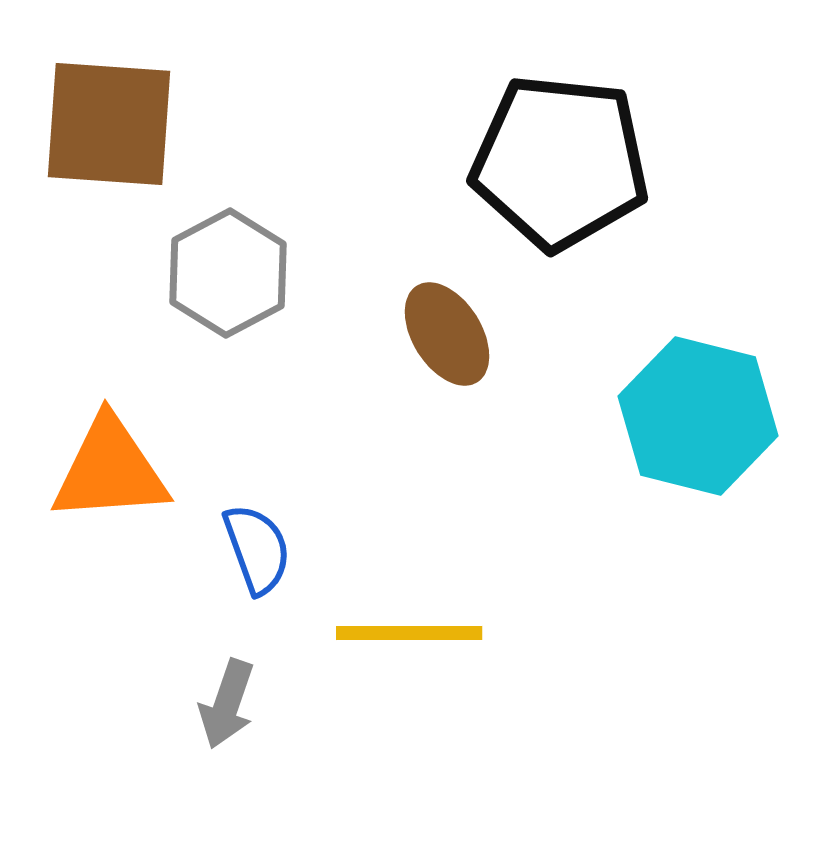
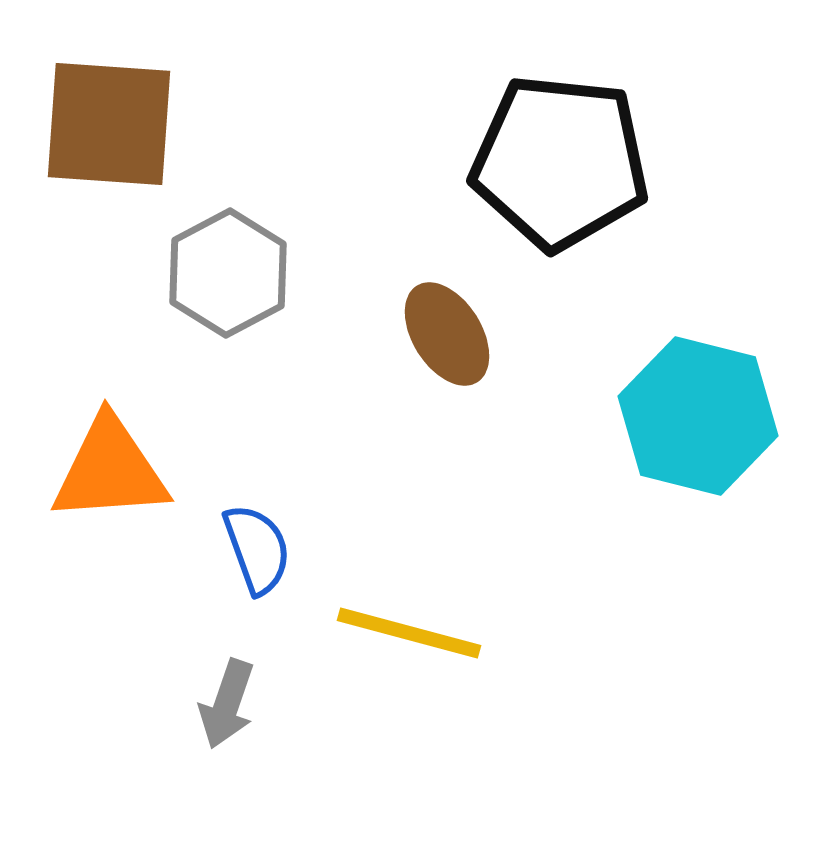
yellow line: rotated 15 degrees clockwise
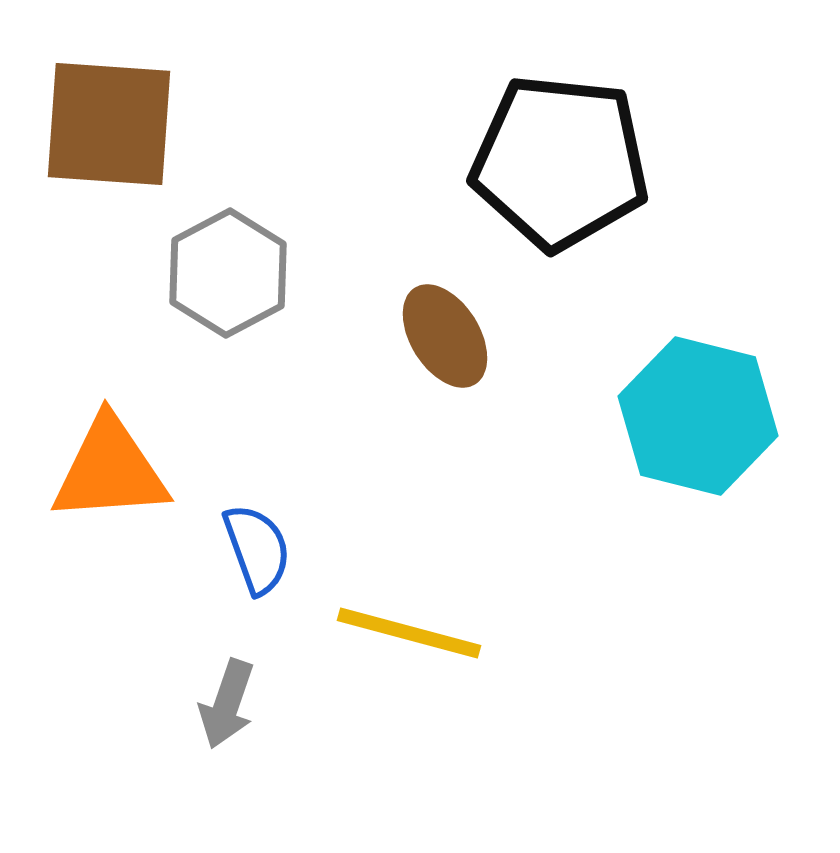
brown ellipse: moved 2 px left, 2 px down
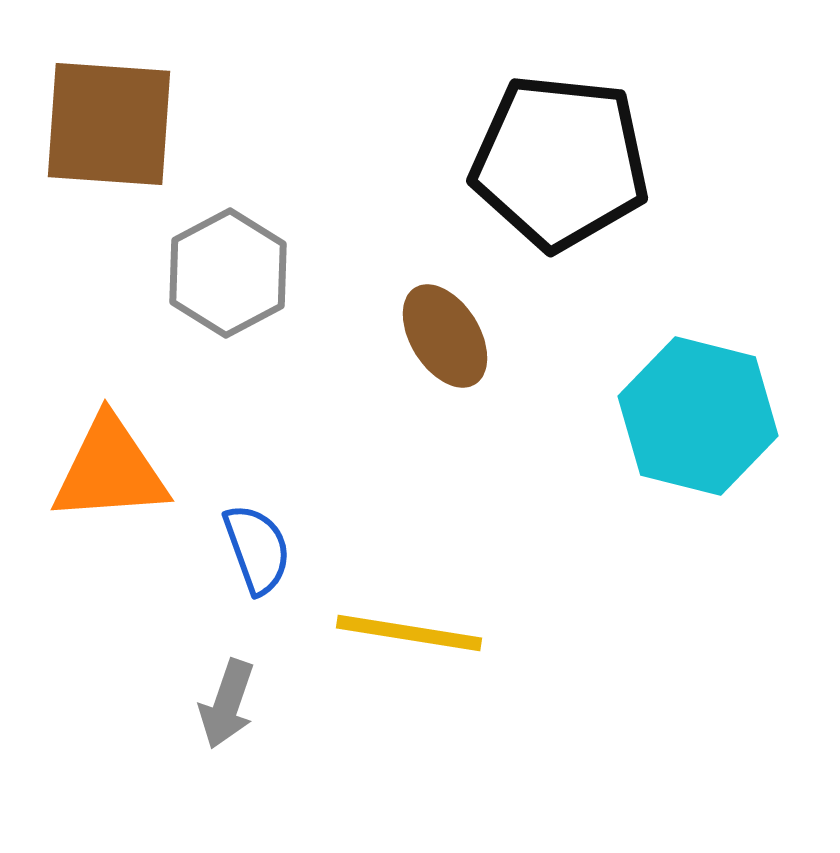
yellow line: rotated 6 degrees counterclockwise
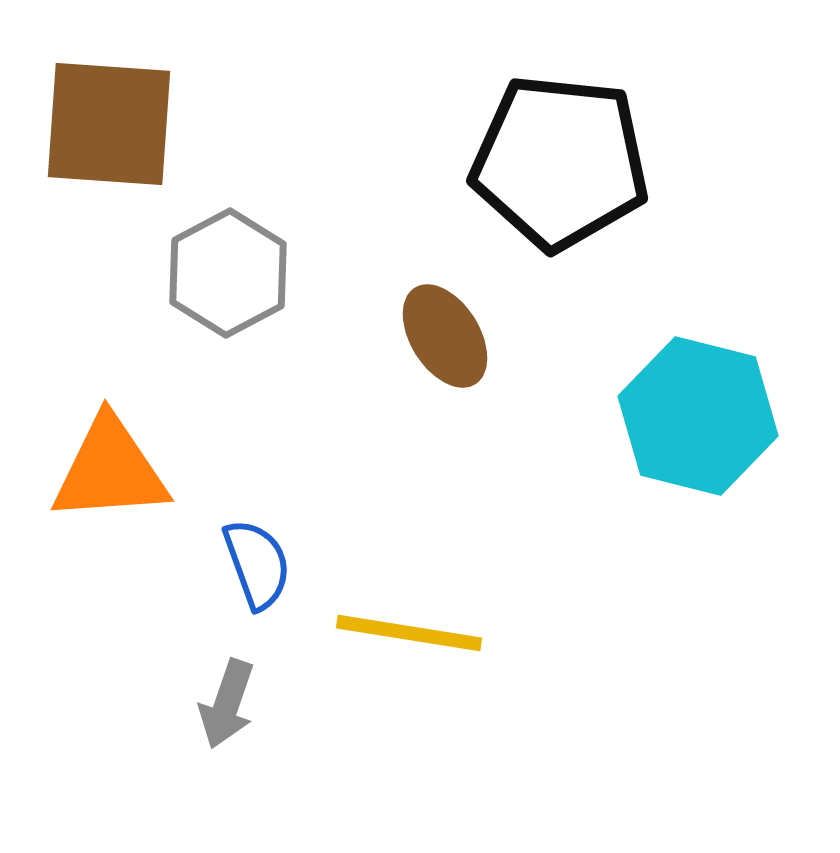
blue semicircle: moved 15 px down
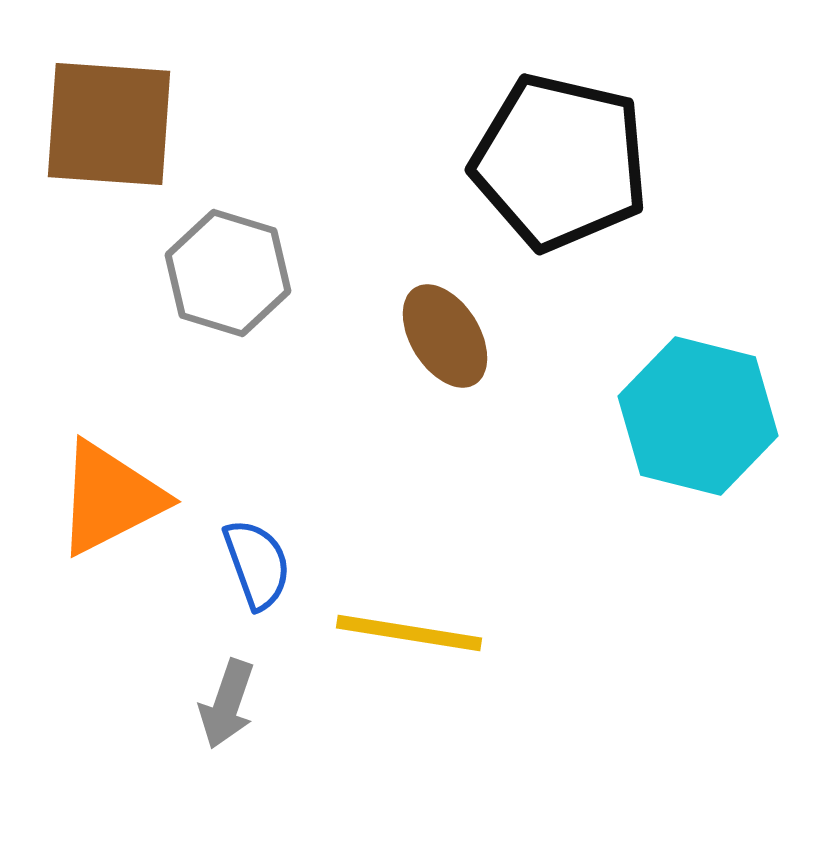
black pentagon: rotated 7 degrees clockwise
gray hexagon: rotated 15 degrees counterclockwise
orange triangle: moved 28 px down; rotated 23 degrees counterclockwise
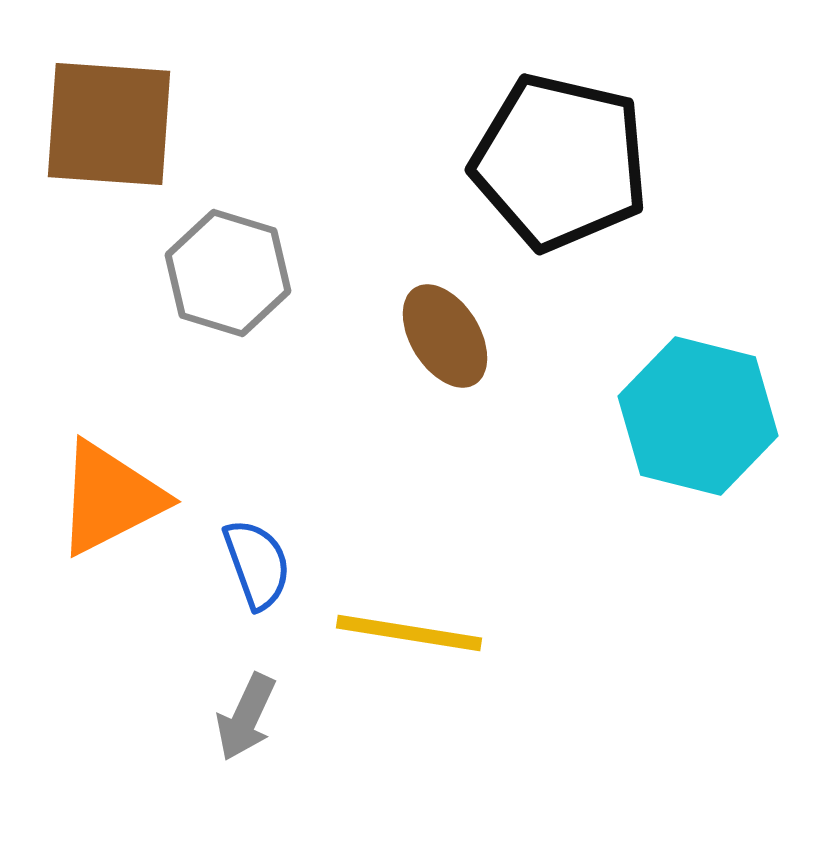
gray arrow: moved 19 px right, 13 px down; rotated 6 degrees clockwise
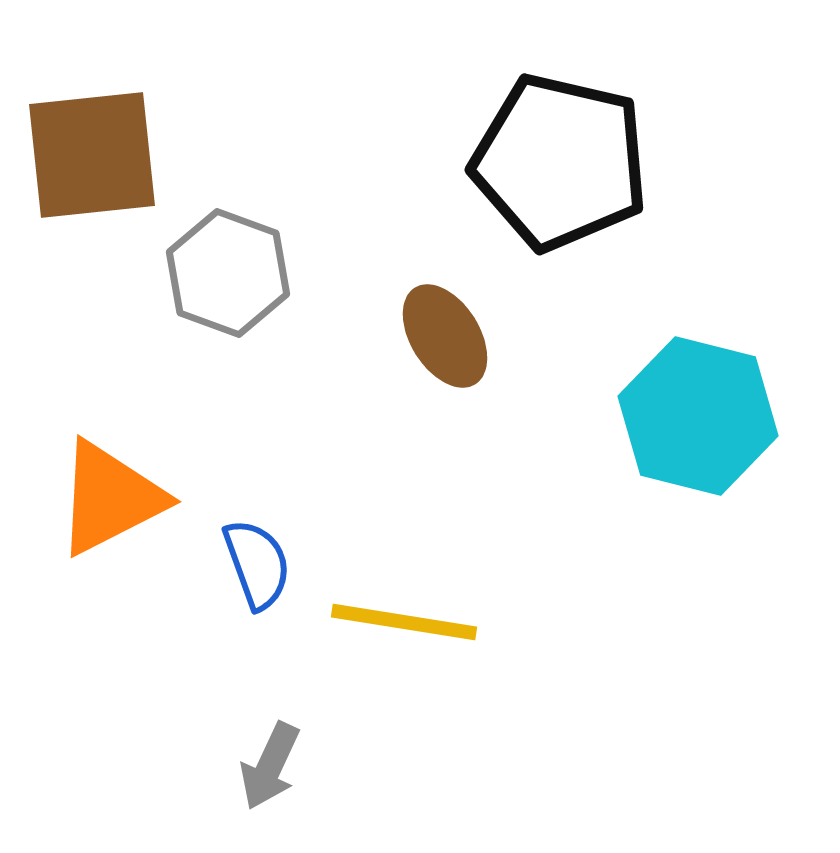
brown square: moved 17 px left, 31 px down; rotated 10 degrees counterclockwise
gray hexagon: rotated 3 degrees clockwise
yellow line: moved 5 px left, 11 px up
gray arrow: moved 24 px right, 49 px down
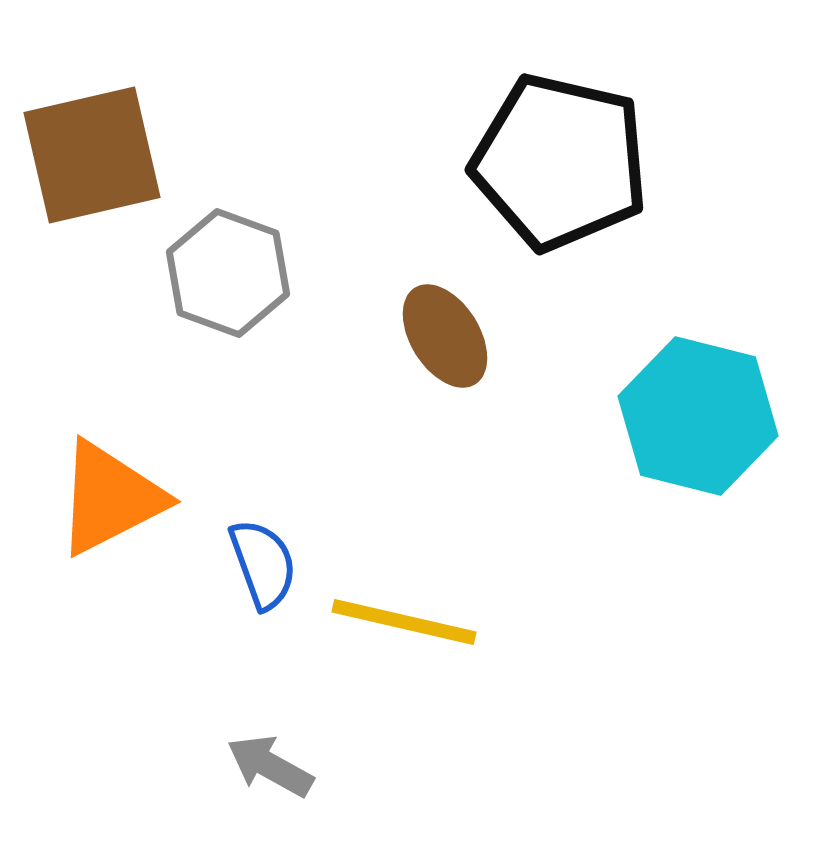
brown square: rotated 7 degrees counterclockwise
blue semicircle: moved 6 px right
yellow line: rotated 4 degrees clockwise
gray arrow: rotated 94 degrees clockwise
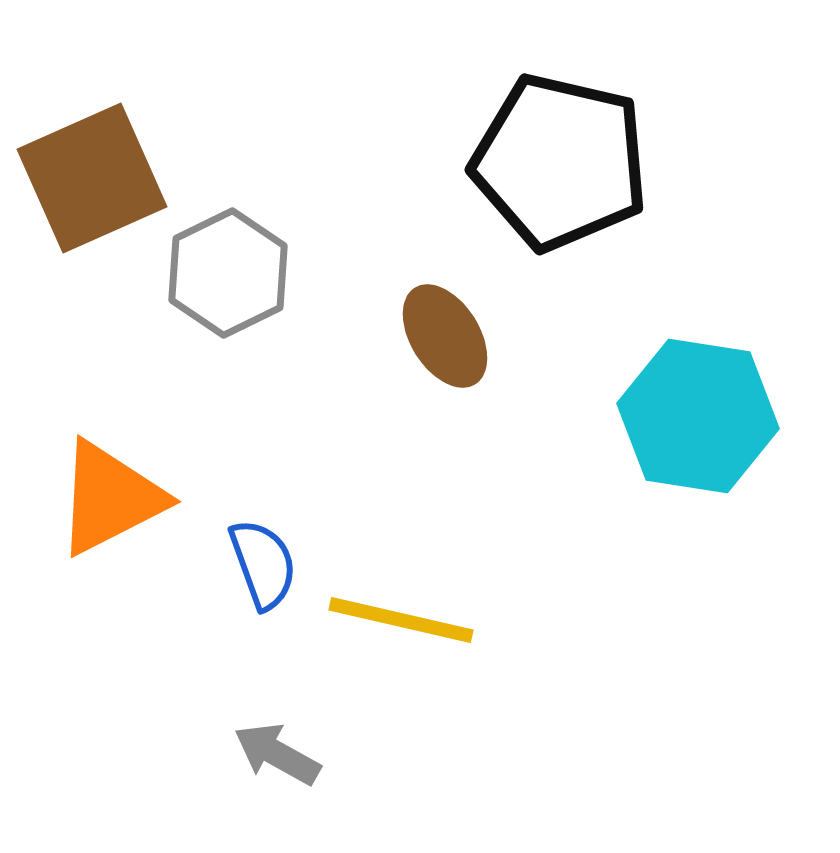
brown square: moved 23 px down; rotated 11 degrees counterclockwise
gray hexagon: rotated 14 degrees clockwise
cyan hexagon: rotated 5 degrees counterclockwise
yellow line: moved 3 px left, 2 px up
gray arrow: moved 7 px right, 12 px up
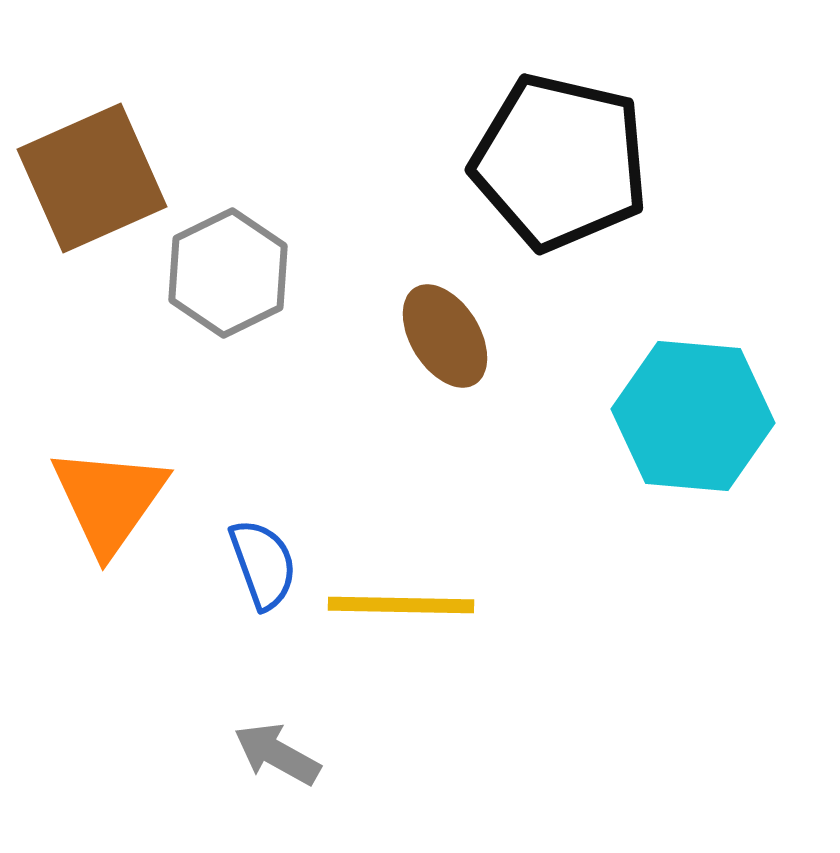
cyan hexagon: moved 5 px left; rotated 4 degrees counterclockwise
orange triangle: moved 1 px left, 2 px down; rotated 28 degrees counterclockwise
yellow line: moved 15 px up; rotated 12 degrees counterclockwise
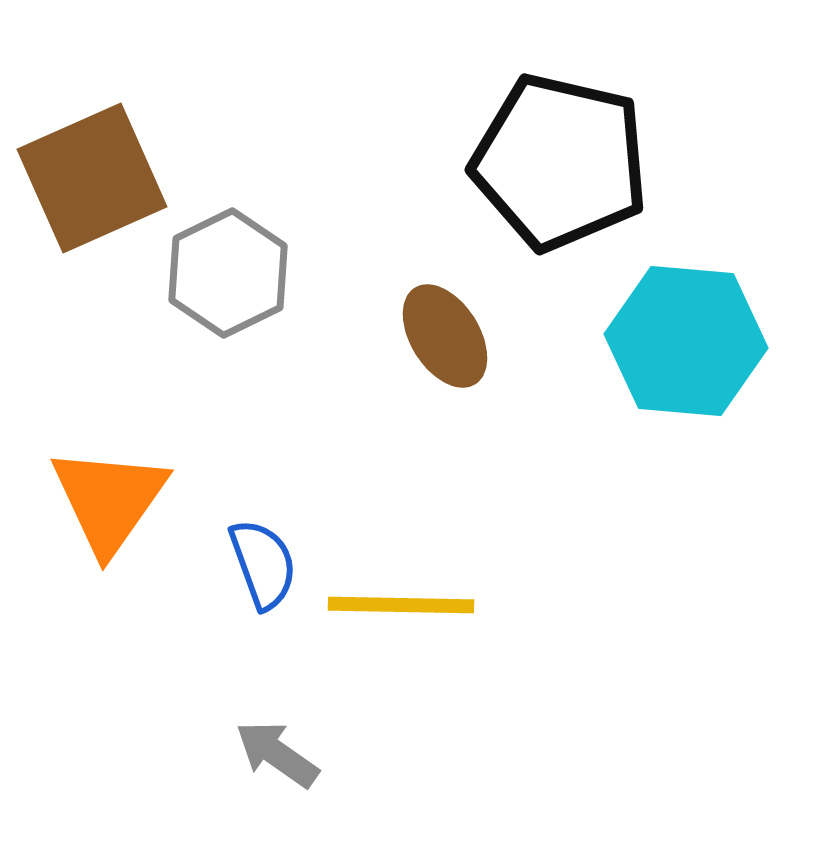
cyan hexagon: moved 7 px left, 75 px up
gray arrow: rotated 6 degrees clockwise
